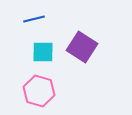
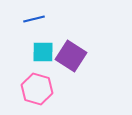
purple square: moved 11 px left, 9 px down
pink hexagon: moved 2 px left, 2 px up
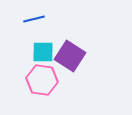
purple square: moved 1 px left
pink hexagon: moved 5 px right, 9 px up; rotated 8 degrees counterclockwise
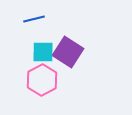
purple square: moved 2 px left, 4 px up
pink hexagon: rotated 24 degrees clockwise
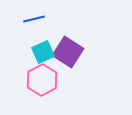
cyan square: rotated 25 degrees counterclockwise
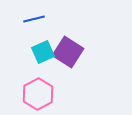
pink hexagon: moved 4 px left, 14 px down
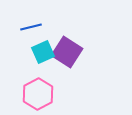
blue line: moved 3 px left, 8 px down
purple square: moved 1 px left
